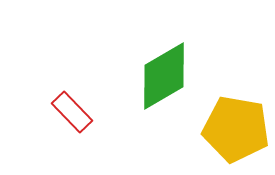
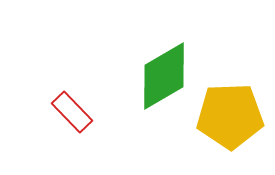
yellow pentagon: moved 6 px left, 13 px up; rotated 12 degrees counterclockwise
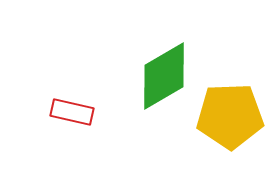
red rectangle: rotated 33 degrees counterclockwise
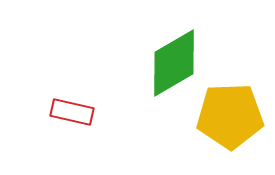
green diamond: moved 10 px right, 13 px up
